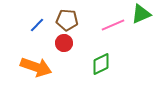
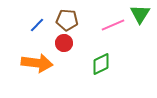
green triangle: moved 1 px left; rotated 35 degrees counterclockwise
orange arrow: moved 1 px right, 4 px up; rotated 12 degrees counterclockwise
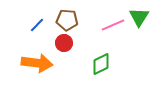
green triangle: moved 1 px left, 3 px down
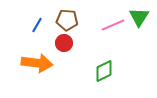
blue line: rotated 14 degrees counterclockwise
green diamond: moved 3 px right, 7 px down
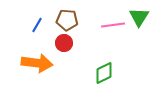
pink line: rotated 15 degrees clockwise
green diamond: moved 2 px down
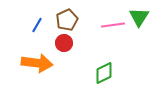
brown pentagon: rotated 30 degrees counterclockwise
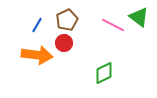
green triangle: rotated 25 degrees counterclockwise
pink line: rotated 35 degrees clockwise
orange arrow: moved 8 px up
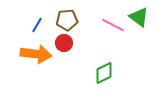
brown pentagon: rotated 20 degrees clockwise
orange arrow: moved 1 px left, 1 px up
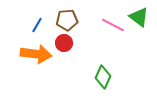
green diamond: moved 1 px left, 4 px down; rotated 40 degrees counterclockwise
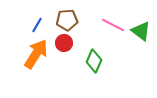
green triangle: moved 2 px right, 14 px down
orange arrow: rotated 64 degrees counterclockwise
green diamond: moved 9 px left, 16 px up
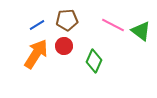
blue line: rotated 28 degrees clockwise
red circle: moved 3 px down
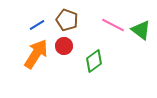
brown pentagon: rotated 25 degrees clockwise
green triangle: moved 1 px up
green diamond: rotated 30 degrees clockwise
